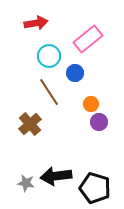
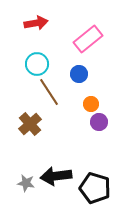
cyan circle: moved 12 px left, 8 px down
blue circle: moved 4 px right, 1 px down
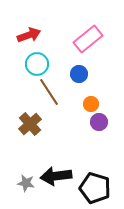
red arrow: moved 7 px left, 12 px down; rotated 10 degrees counterclockwise
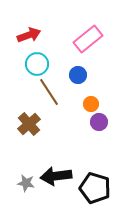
blue circle: moved 1 px left, 1 px down
brown cross: moved 1 px left
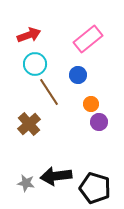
cyan circle: moved 2 px left
